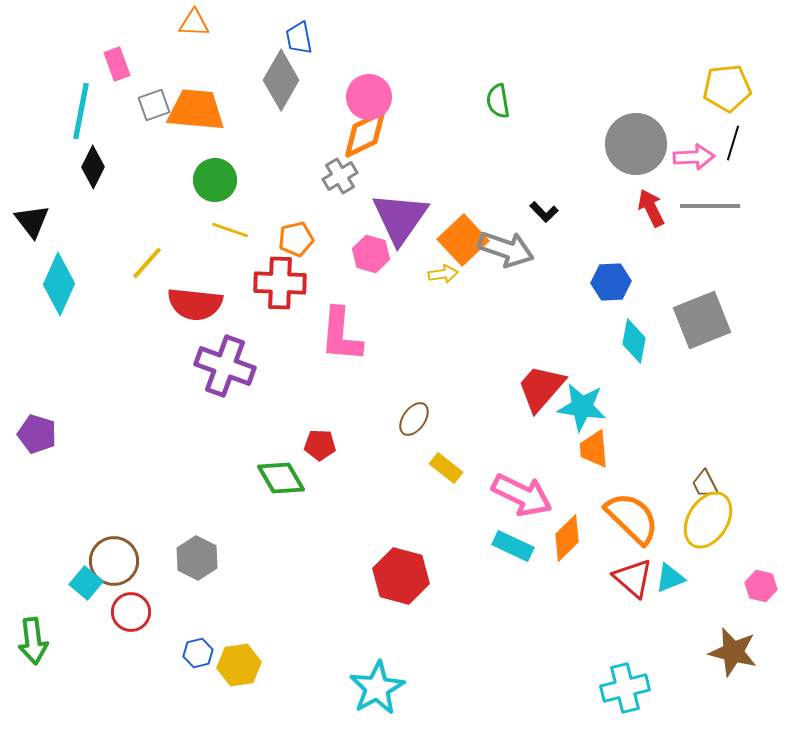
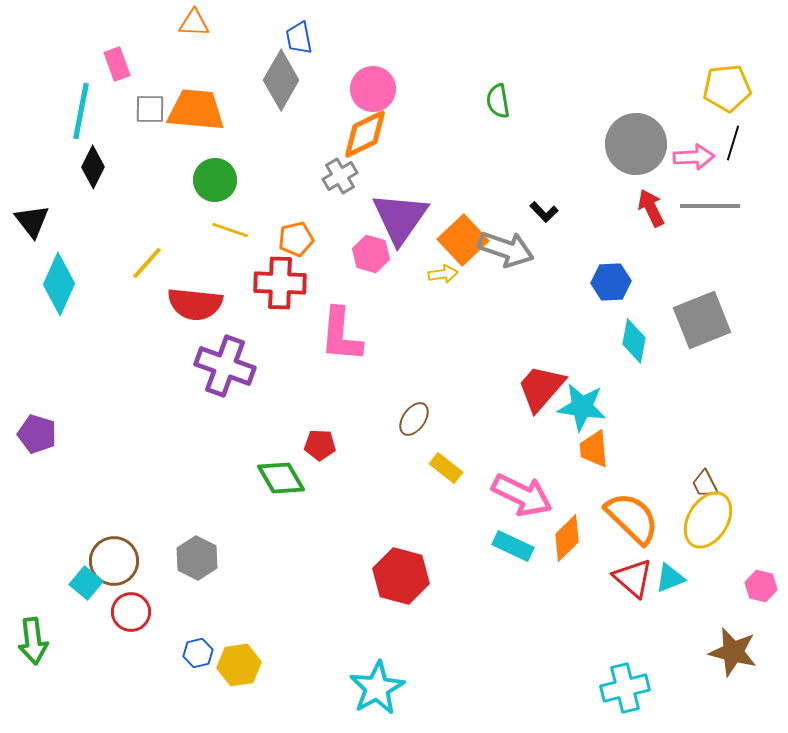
pink circle at (369, 97): moved 4 px right, 8 px up
gray square at (154, 105): moved 4 px left, 4 px down; rotated 20 degrees clockwise
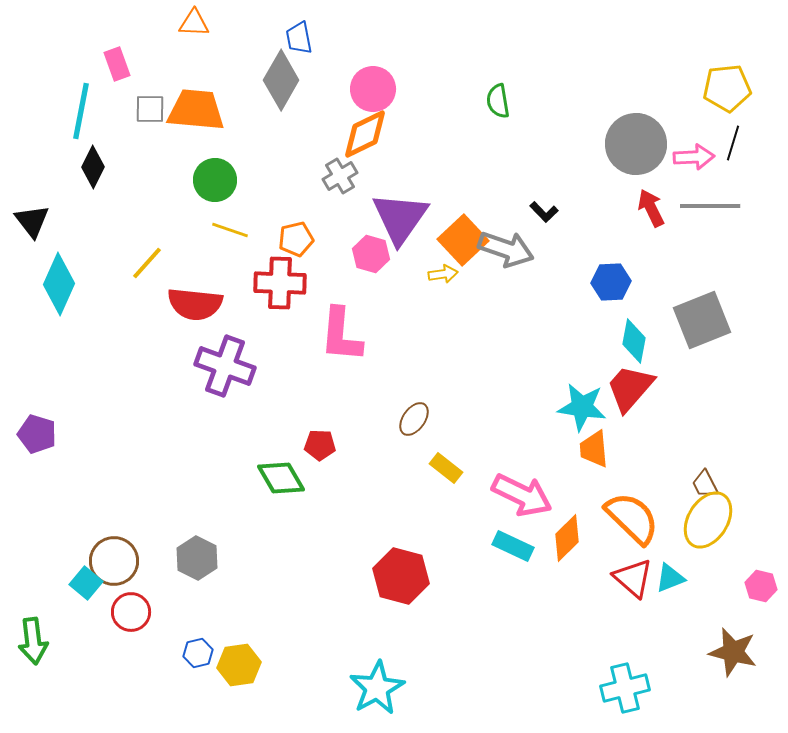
red trapezoid at (541, 388): moved 89 px right
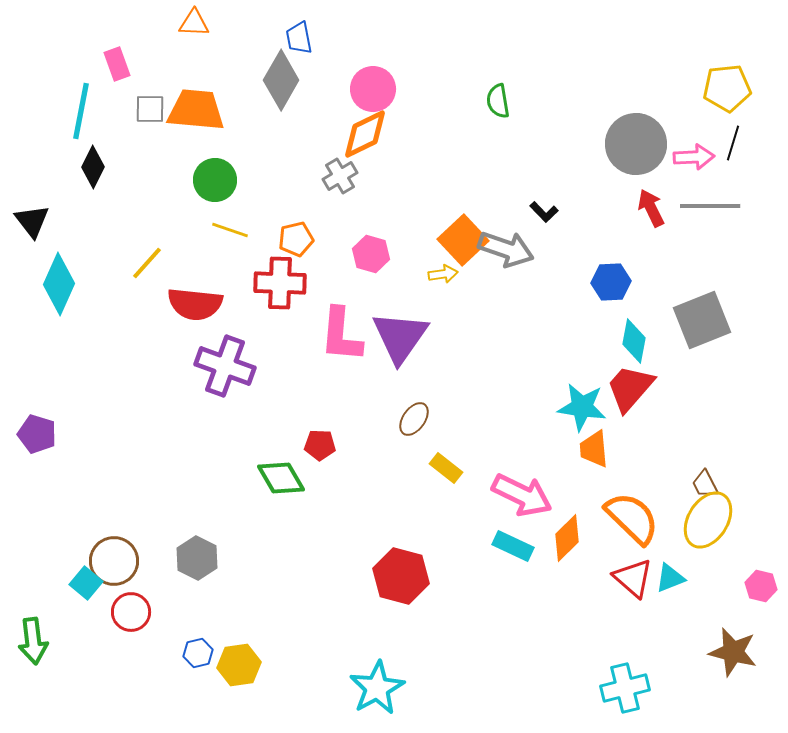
purple triangle at (400, 218): moved 119 px down
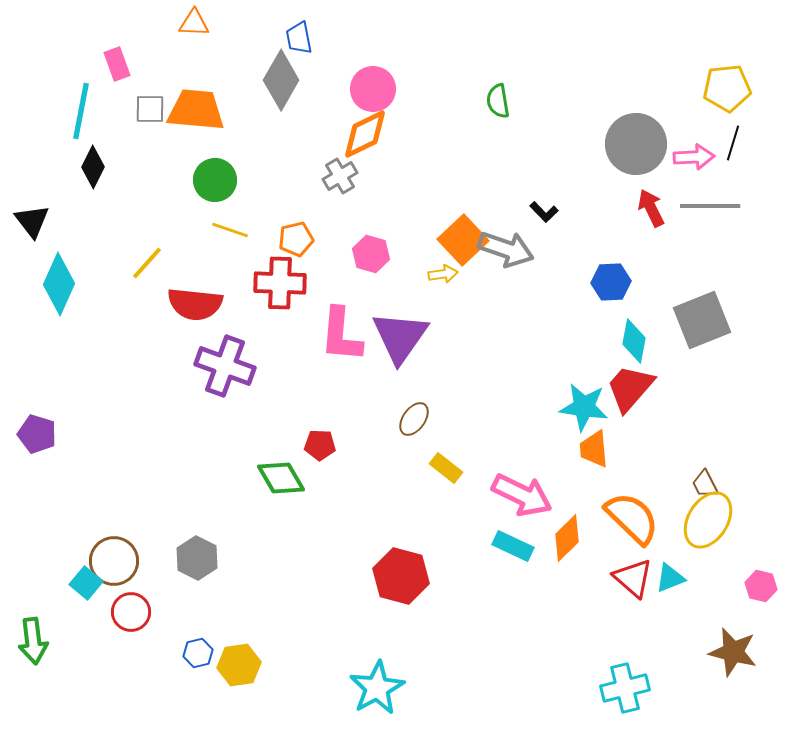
cyan star at (582, 407): moved 2 px right
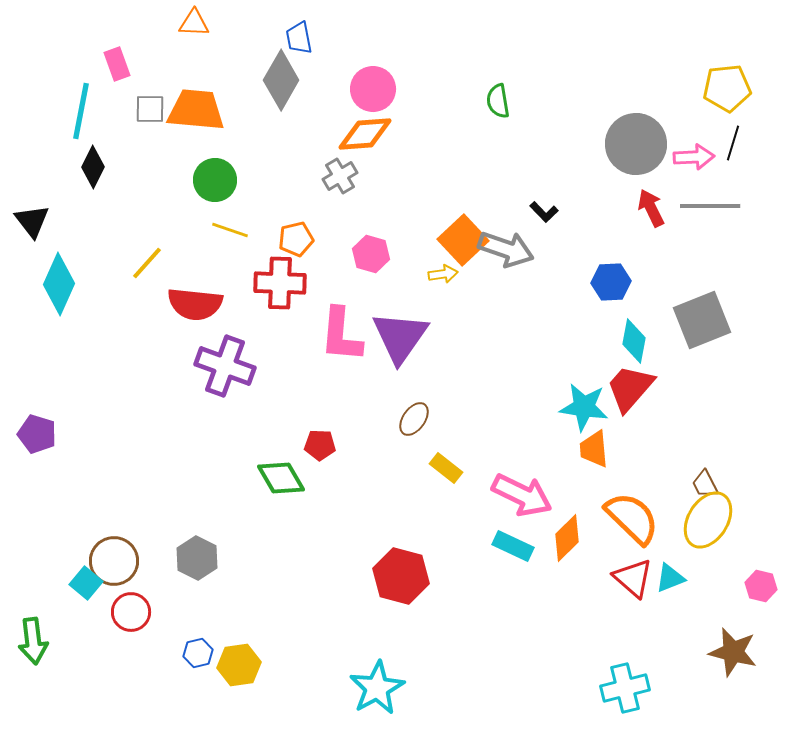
orange diamond at (365, 134): rotated 22 degrees clockwise
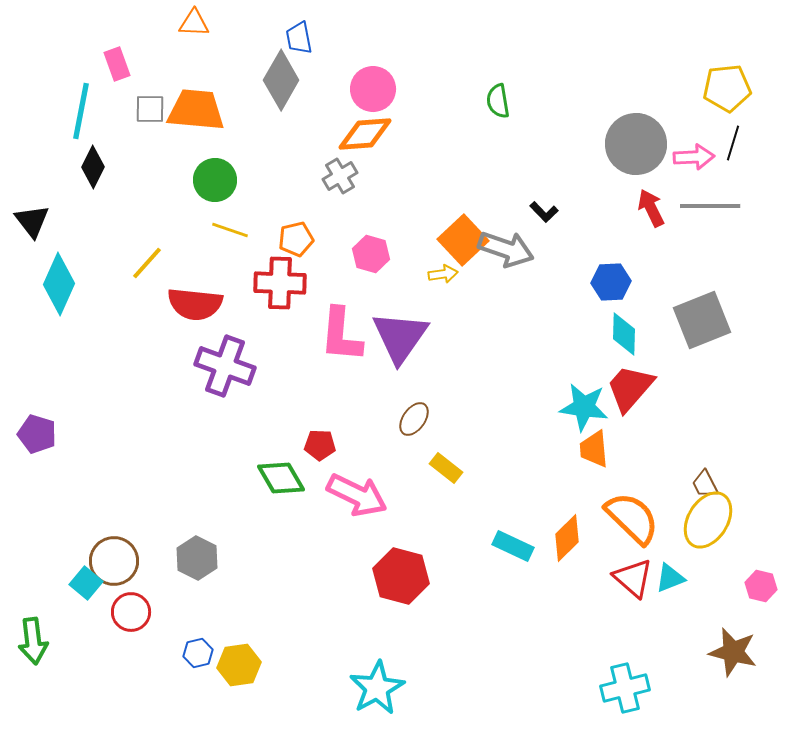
cyan diamond at (634, 341): moved 10 px left, 7 px up; rotated 9 degrees counterclockwise
pink arrow at (522, 495): moved 165 px left
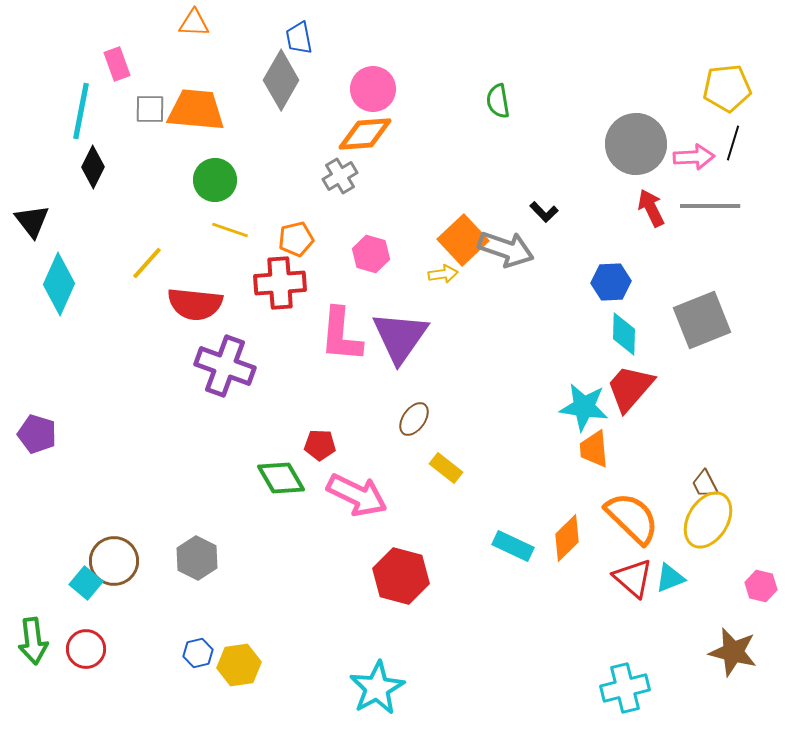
red cross at (280, 283): rotated 6 degrees counterclockwise
red circle at (131, 612): moved 45 px left, 37 px down
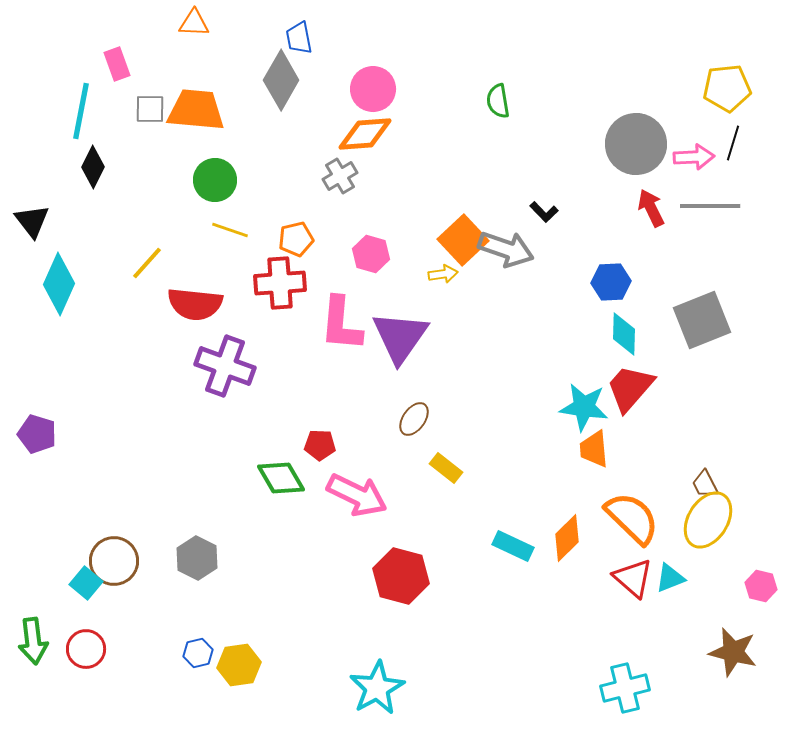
pink L-shape at (341, 335): moved 11 px up
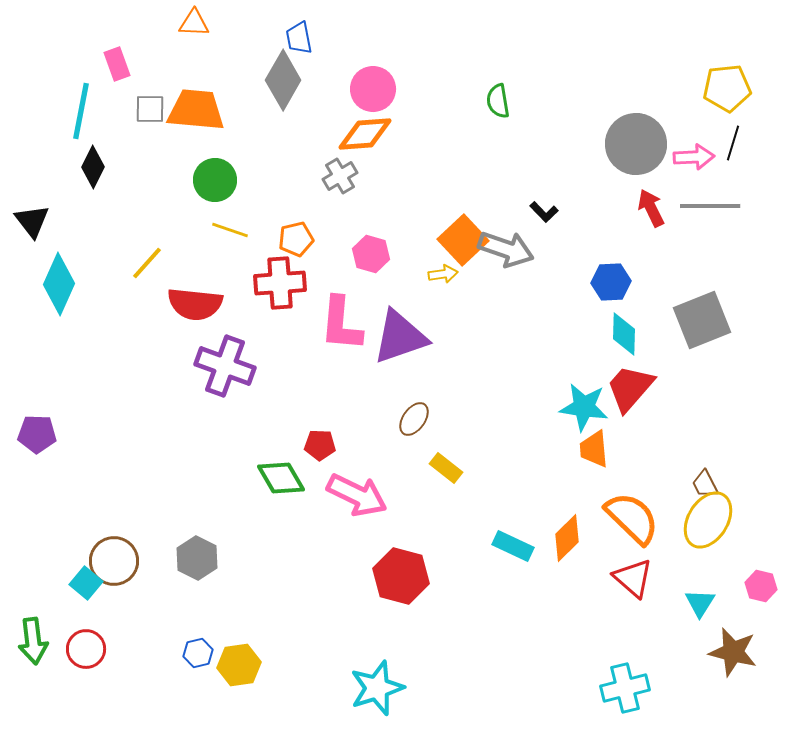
gray diamond at (281, 80): moved 2 px right
purple triangle at (400, 337): rotated 36 degrees clockwise
purple pentagon at (37, 434): rotated 15 degrees counterclockwise
cyan triangle at (670, 578): moved 30 px right, 25 px down; rotated 36 degrees counterclockwise
cyan star at (377, 688): rotated 10 degrees clockwise
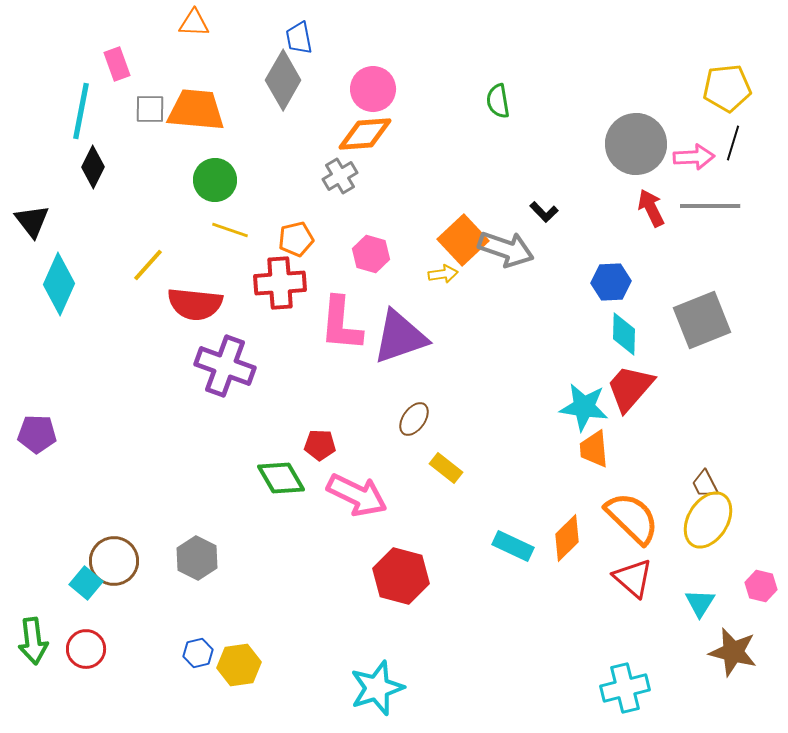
yellow line at (147, 263): moved 1 px right, 2 px down
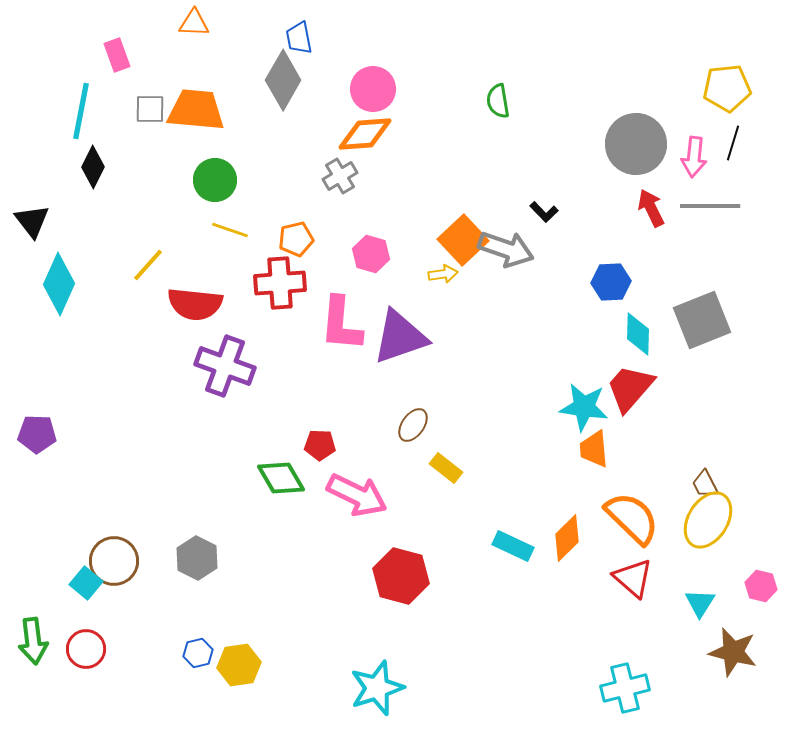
pink rectangle at (117, 64): moved 9 px up
pink arrow at (694, 157): rotated 99 degrees clockwise
cyan diamond at (624, 334): moved 14 px right
brown ellipse at (414, 419): moved 1 px left, 6 px down
